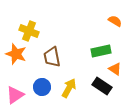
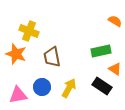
pink triangle: moved 3 px right; rotated 24 degrees clockwise
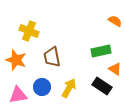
orange star: moved 6 px down
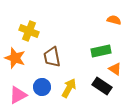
orange semicircle: moved 1 px left, 1 px up; rotated 16 degrees counterclockwise
orange star: moved 1 px left, 2 px up
pink triangle: rotated 18 degrees counterclockwise
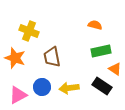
orange semicircle: moved 19 px left, 5 px down
yellow arrow: rotated 126 degrees counterclockwise
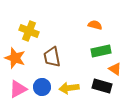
black rectangle: rotated 18 degrees counterclockwise
pink triangle: moved 6 px up
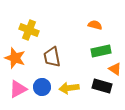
yellow cross: moved 1 px up
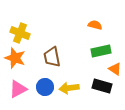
yellow cross: moved 9 px left, 3 px down
blue circle: moved 3 px right
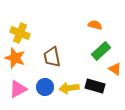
green rectangle: rotated 30 degrees counterclockwise
black rectangle: moved 7 px left
